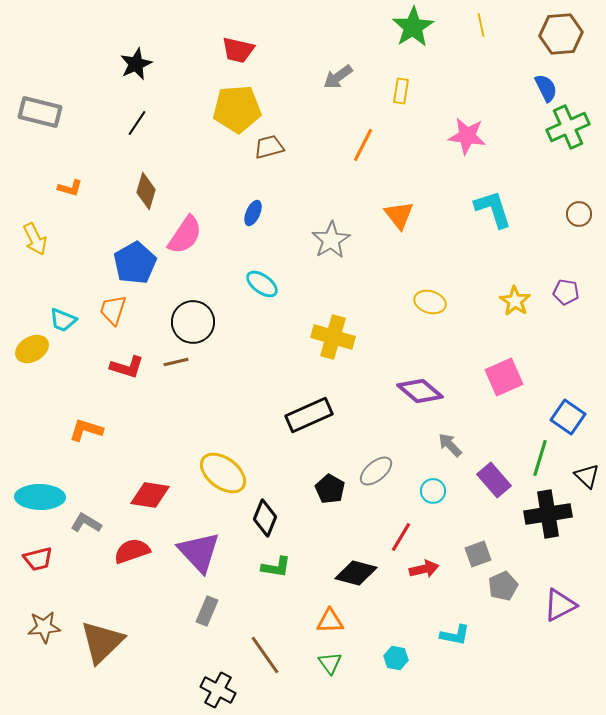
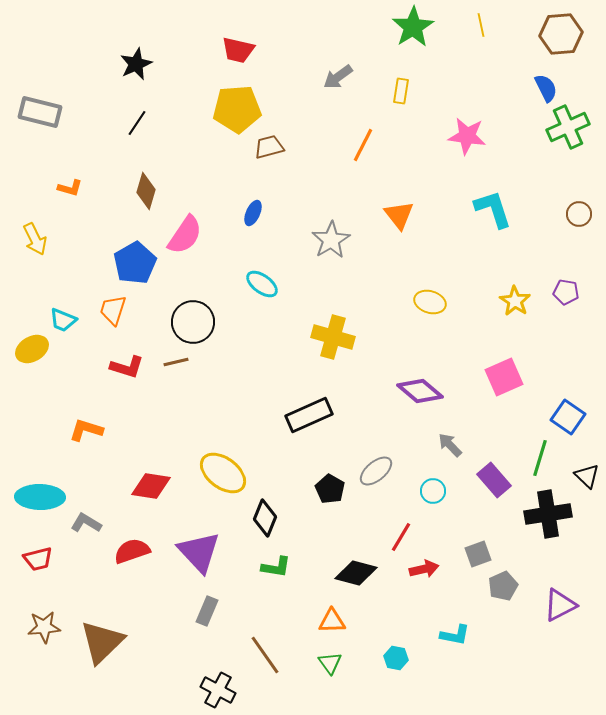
red diamond at (150, 495): moved 1 px right, 9 px up
orange triangle at (330, 621): moved 2 px right
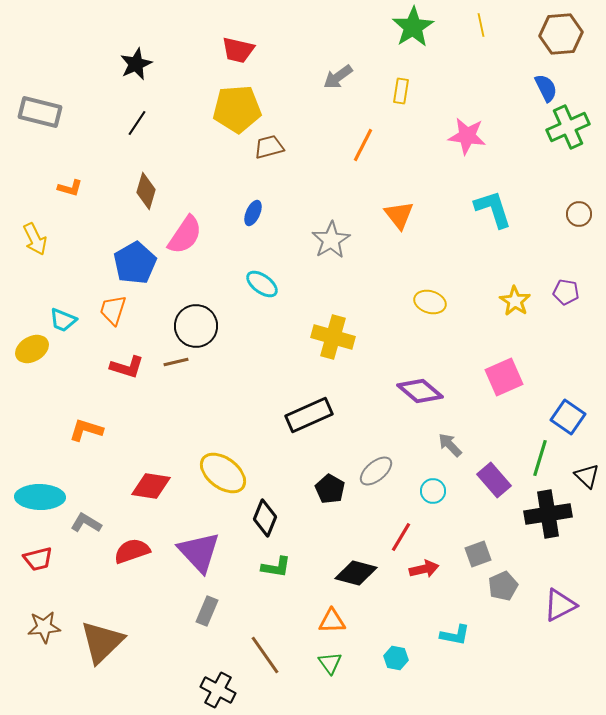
black circle at (193, 322): moved 3 px right, 4 px down
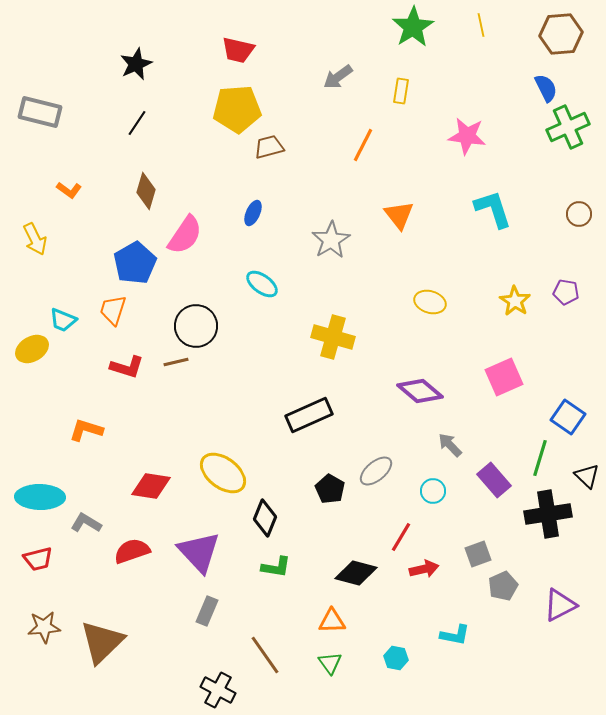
orange L-shape at (70, 188): moved 1 px left, 2 px down; rotated 20 degrees clockwise
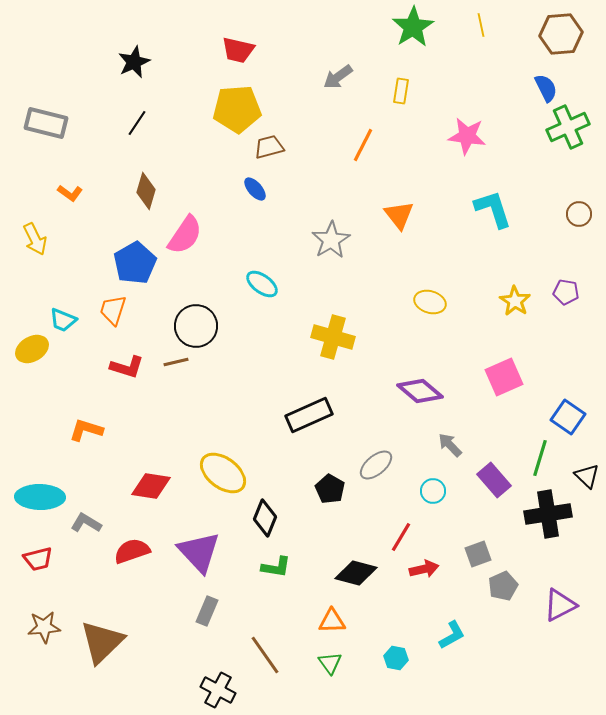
black star at (136, 64): moved 2 px left, 2 px up
gray rectangle at (40, 112): moved 6 px right, 11 px down
orange L-shape at (69, 190): moved 1 px right, 3 px down
blue ellipse at (253, 213): moved 2 px right, 24 px up; rotated 65 degrees counterclockwise
gray ellipse at (376, 471): moved 6 px up
cyan L-shape at (455, 635): moved 3 px left; rotated 40 degrees counterclockwise
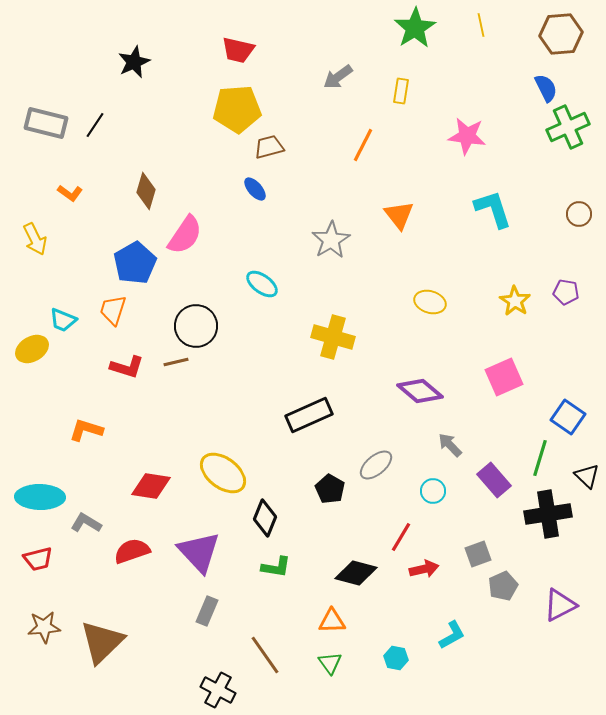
green star at (413, 27): moved 2 px right, 1 px down
black line at (137, 123): moved 42 px left, 2 px down
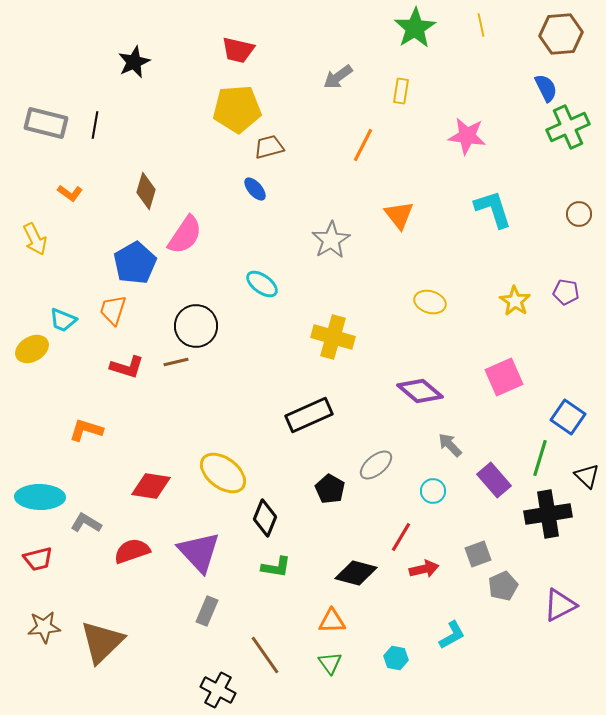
black line at (95, 125): rotated 24 degrees counterclockwise
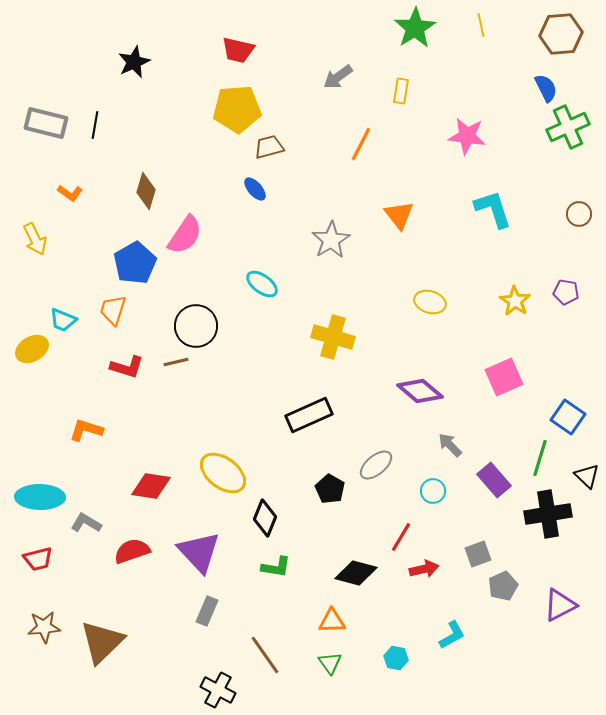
orange line at (363, 145): moved 2 px left, 1 px up
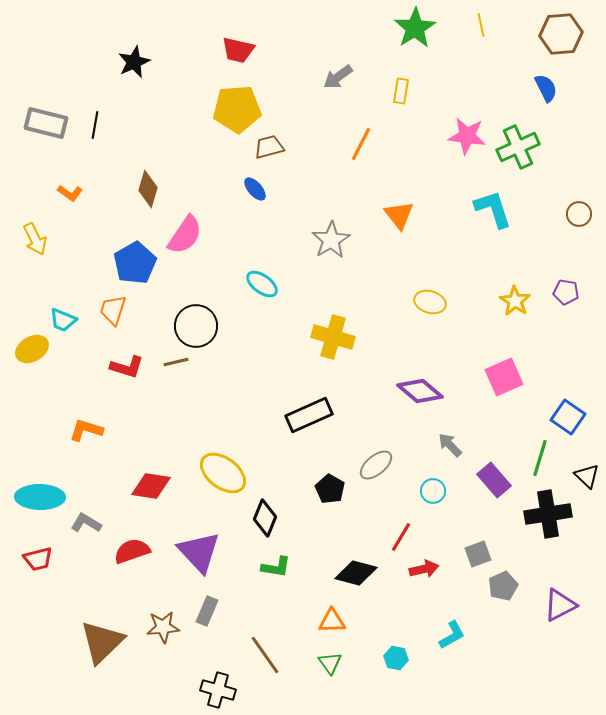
green cross at (568, 127): moved 50 px left, 20 px down
brown diamond at (146, 191): moved 2 px right, 2 px up
brown star at (44, 627): moved 119 px right
black cross at (218, 690): rotated 12 degrees counterclockwise
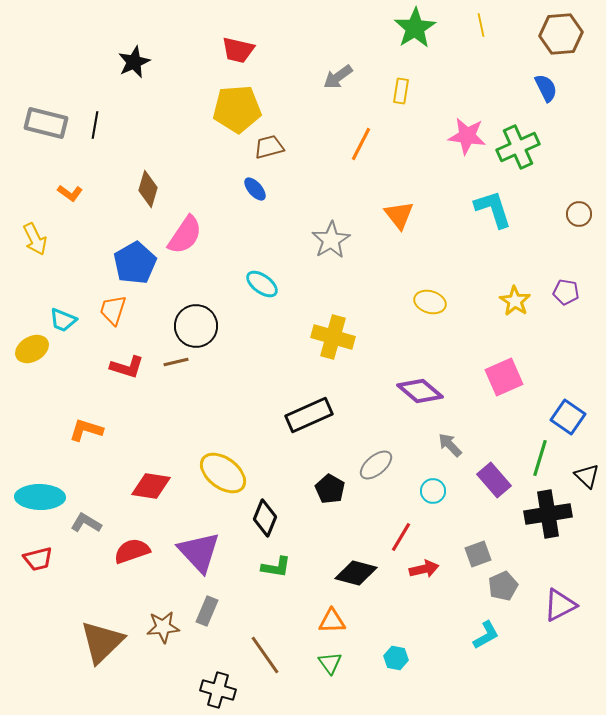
cyan L-shape at (452, 635): moved 34 px right
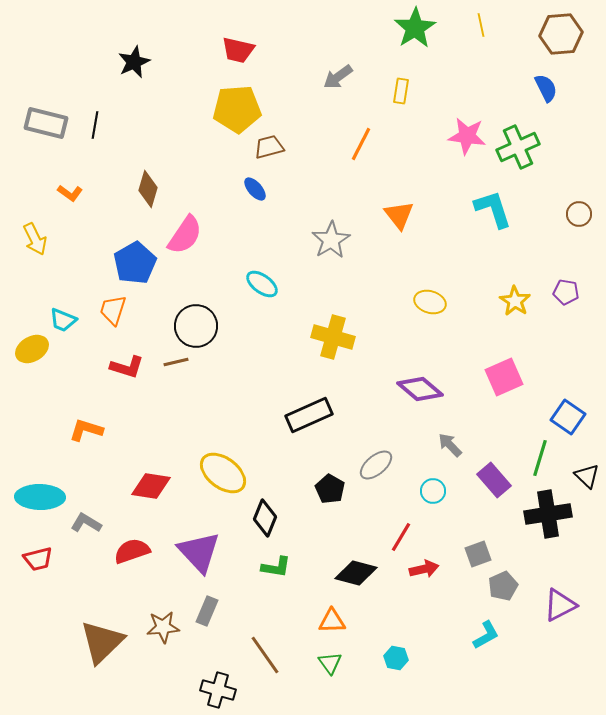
purple diamond at (420, 391): moved 2 px up
